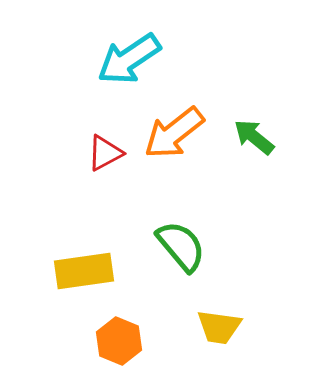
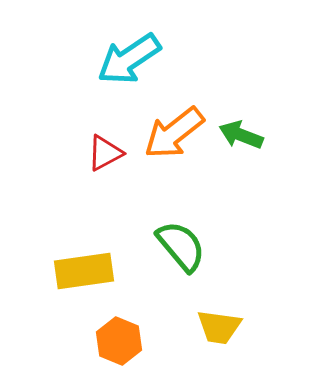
green arrow: moved 13 px left, 2 px up; rotated 18 degrees counterclockwise
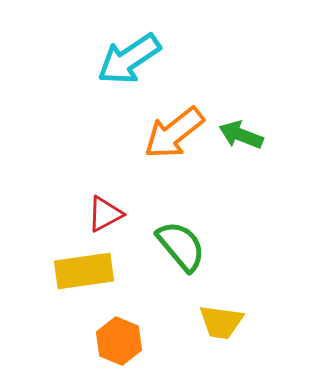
red triangle: moved 61 px down
yellow trapezoid: moved 2 px right, 5 px up
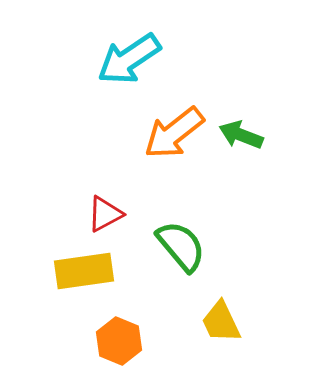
yellow trapezoid: rotated 57 degrees clockwise
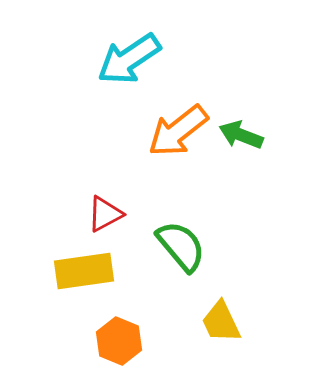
orange arrow: moved 4 px right, 2 px up
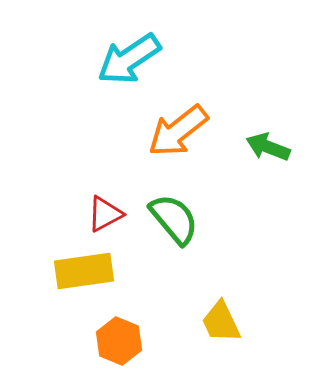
green arrow: moved 27 px right, 12 px down
green semicircle: moved 7 px left, 27 px up
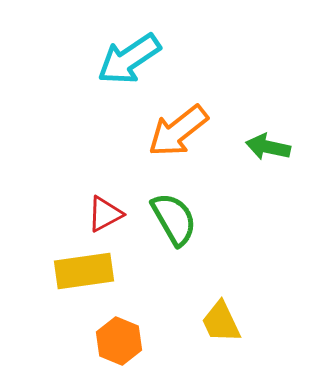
green arrow: rotated 9 degrees counterclockwise
green semicircle: rotated 10 degrees clockwise
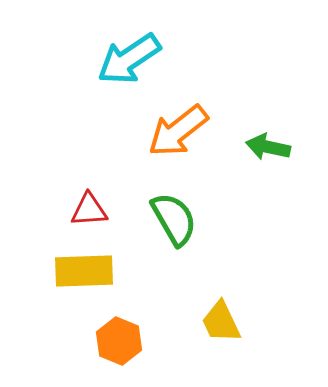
red triangle: moved 16 px left, 4 px up; rotated 24 degrees clockwise
yellow rectangle: rotated 6 degrees clockwise
